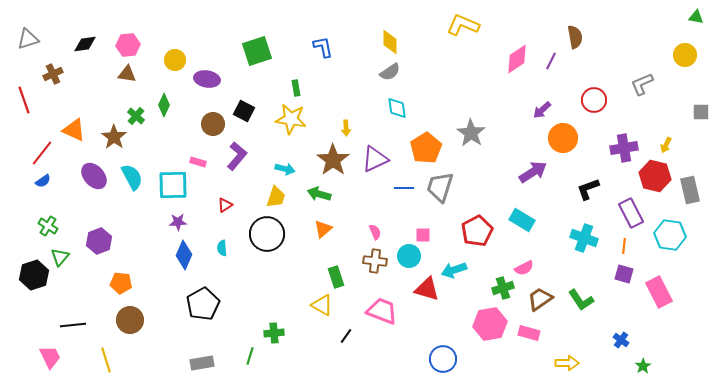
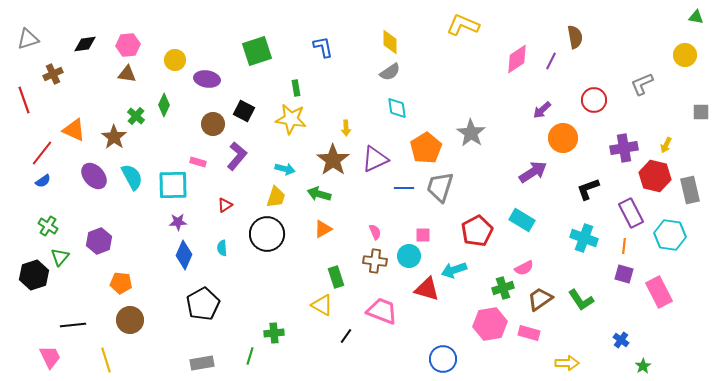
orange triangle at (323, 229): rotated 12 degrees clockwise
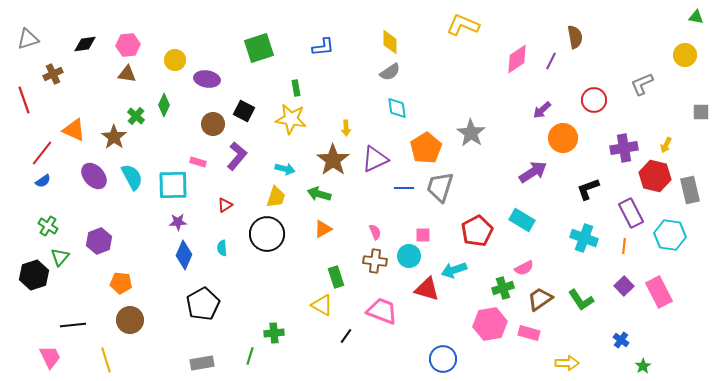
blue L-shape at (323, 47): rotated 95 degrees clockwise
green square at (257, 51): moved 2 px right, 3 px up
purple square at (624, 274): moved 12 px down; rotated 30 degrees clockwise
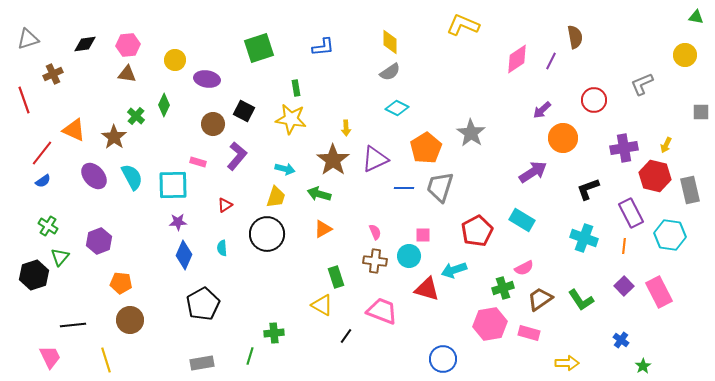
cyan diamond at (397, 108): rotated 55 degrees counterclockwise
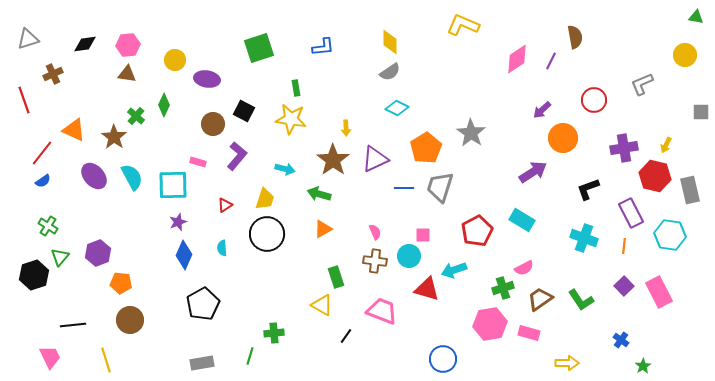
yellow trapezoid at (276, 197): moved 11 px left, 2 px down
purple star at (178, 222): rotated 18 degrees counterclockwise
purple hexagon at (99, 241): moved 1 px left, 12 px down
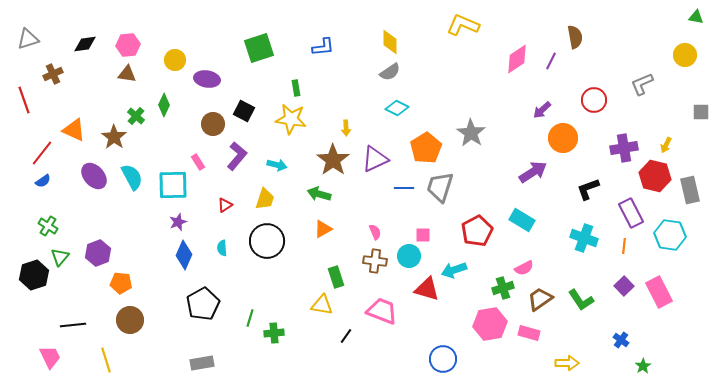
pink rectangle at (198, 162): rotated 42 degrees clockwise
cyan arrow at (285, 169): moved 8 px left, 4 px up
black circle at (267, 234): moved 7 px down
yellow triangle at (322, 305): rotated 20 degrees counterclockwise
green line at (250, 356): moved 38 px up
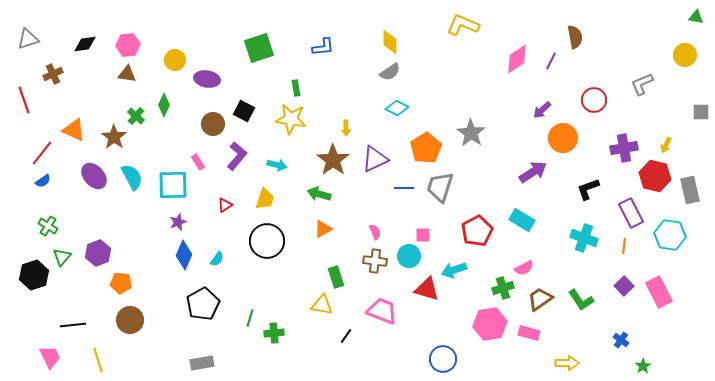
cyan semicircle at (222, 248): moved 5 px left, 11 px down; rotated 140 degrees counterclockwise
green triangle at (60, 257): moved 2 px right
yellow line at (106, 360): moved 8 px left
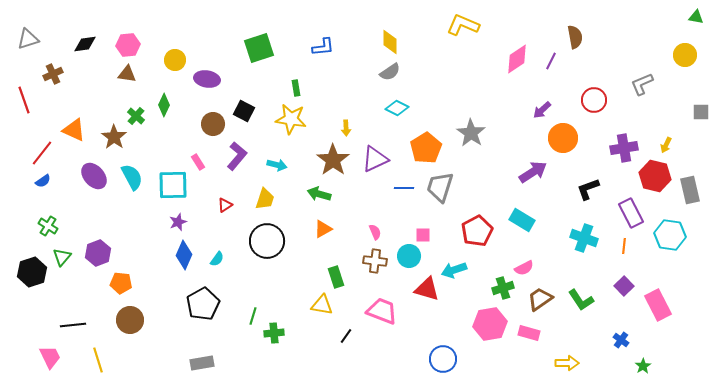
black hexagon at (34, 275): moved 2 px left, 3 px up
pink rectangle at (659, 292): moved 1 px left, 13 px down
green line at (250, 318): moved 3 px right, 2 px up
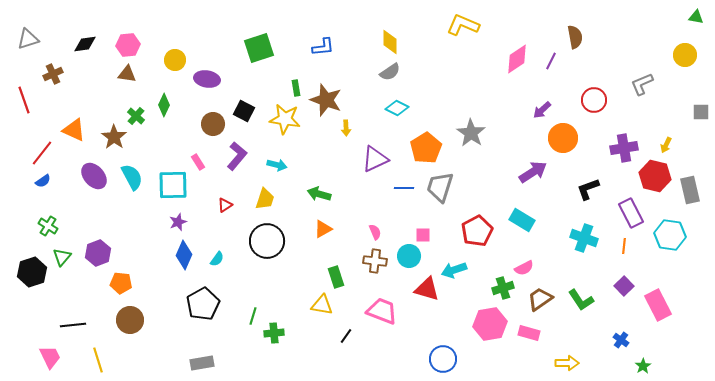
yellow star at (291, 119): moved 6 px left
brown star at (333, 160): moved 7 px left, 60 px up; rotated 16 degrees counterclockwise
